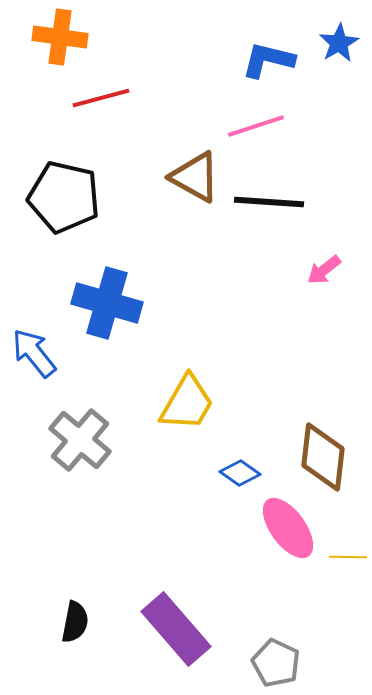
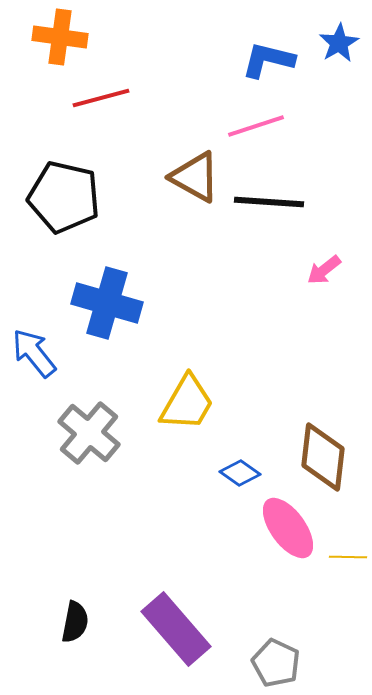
gray cross: moved 9 px right, 7 px up
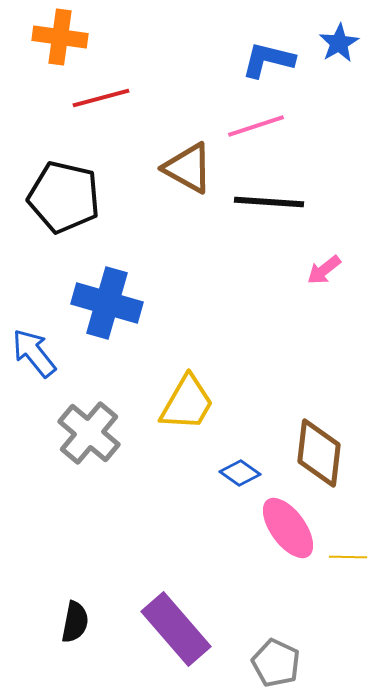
brown triangle: moved 7 px left, 9 px up
brown diamond: moved 4 px left, 4 px up
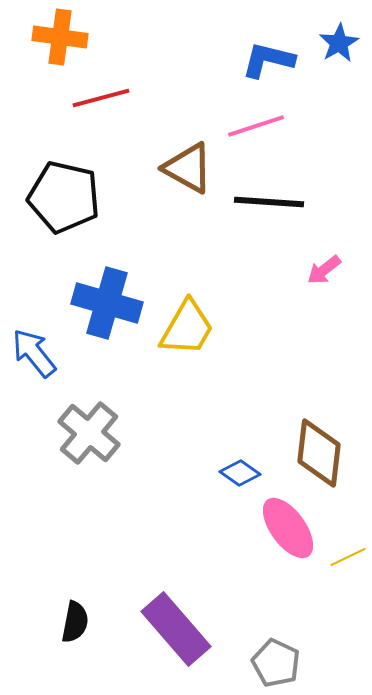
yellow trapezoid: moved 75 px up
yellow line: rotated 27 degrees counterclockwise
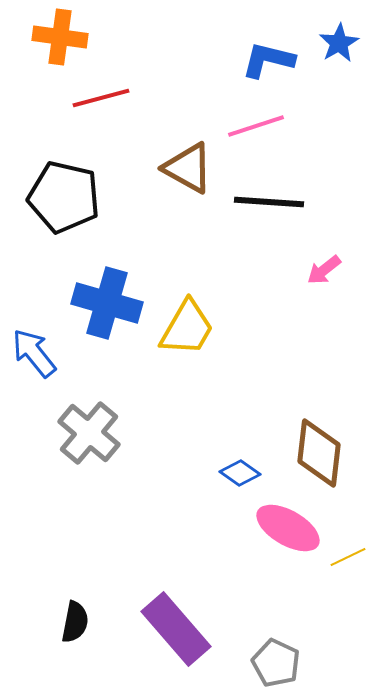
pink ellipse: rotated 24 degrees counterclockwise
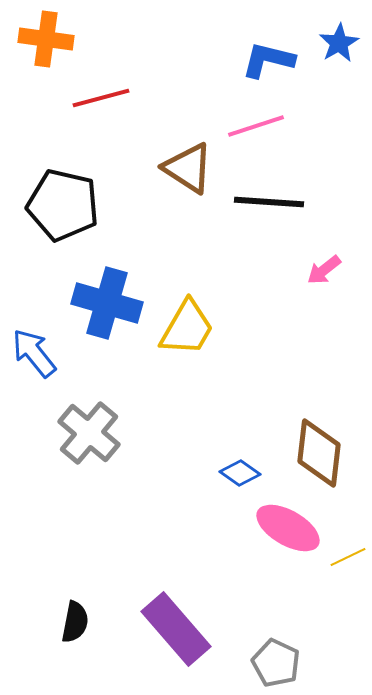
orange cross: moved 14 px left, 2 px down
brown triangle: rotated 4 degrees clockwise
black pentagon: moved 1 px left, 8 px down
